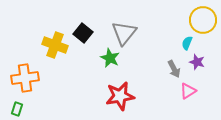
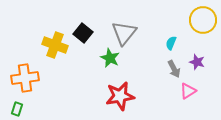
cyan semicircle: moved 16 px left
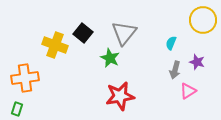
gray arrow: moved 1 px right, 1 px down; rotated 42 degrees clockwise
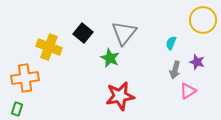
yellow cross: moved 6 px left, 2 px down
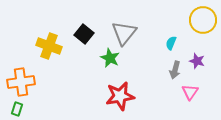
black square: moved 1 px right, 1 px down
yellow cross: moved 1 px up
purple star: moved 1 px up
orange cross: moved 4 px left, 4 px down
pink triangle: moved 2 px right, 1 px down; rotated 24 degrees counterclockwise
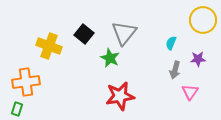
purple star: moved 1 px right, 2 px up; rotated 21 degrees counterclockwise
orange cross: moved 5 px right
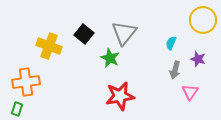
purple star: rotated 21 degrees clockwise
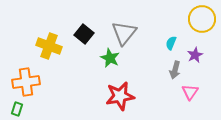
yellow circle: moved 1 px left, 1 px up
purple star: moved 3 px left, 4 px up; rotated 28 degrees clockwise
